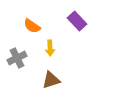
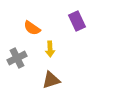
purple rectangle: rotated 18 degrees clockwise
orange semicircle: moved 2 px down
yellow arrow: moved 1 px down
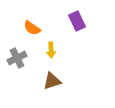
yellow arrow: moved 1 px right, 1 px down
brown triangle: moved 1 px right, 1 px down
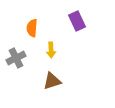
orange semicircle: rotated 60 degrees clockwise
gray cross: moved 1 px left
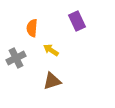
yellow arrow: rotated 126 degrees clockwise
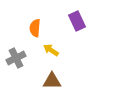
orange semicircle: moved 3 px right
brown triangle: rotated 18 degrees clockwise
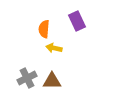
orange semicircle: moved 9 px right, 1 px down
yellow arrow: moved 3 px right, 2 px up; rotated 21 degrees counterclockwise
gray cross: moved 11 px right, 20 px down
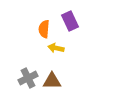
purple rectangle: moved 7 px left
yellow arrow: moved 2 px right
gray cross: moved 1 px right
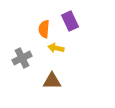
gray cross: moved 6 px left, 20 px up
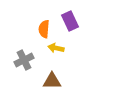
gray cross: moved 2 px right, 2 px down
